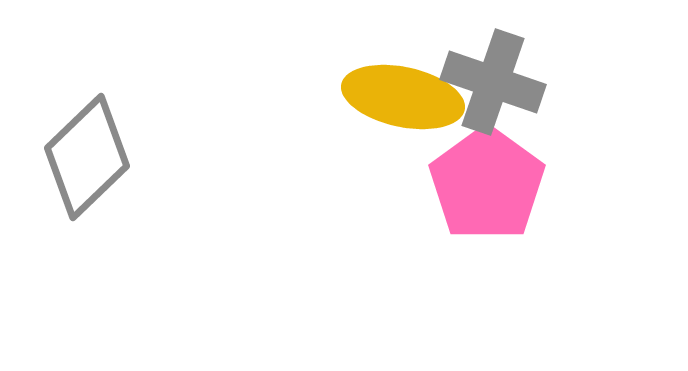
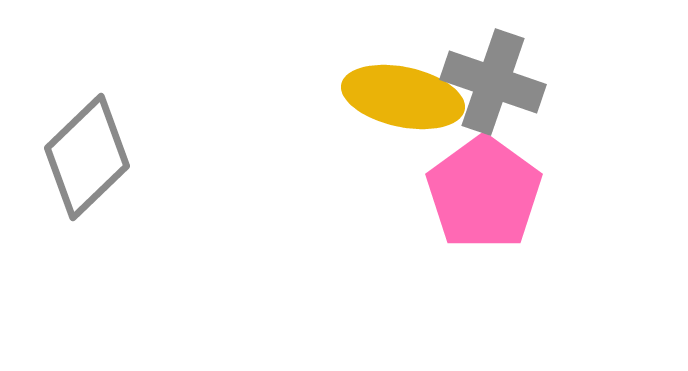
pink pentagon: moved 3 px left, 9 px down
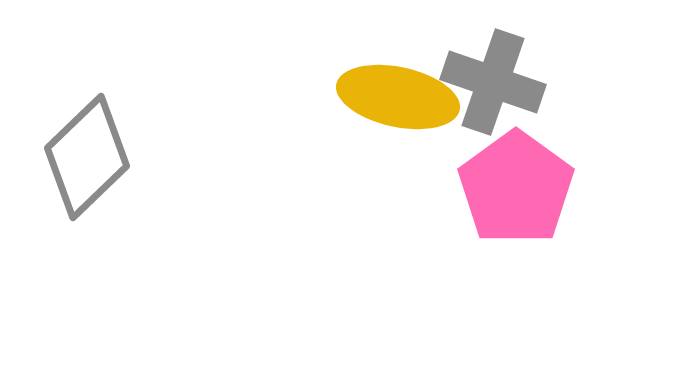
yellow ellipse: moved 5 px left
pink pentagon: moved 32 px right, 5 px up
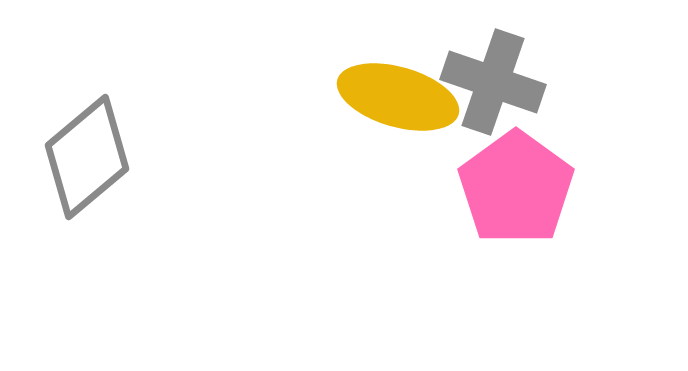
yellow ellipse: rotated 4 degrees clockwise
gray diamond: rotated 4 degrees clockwise
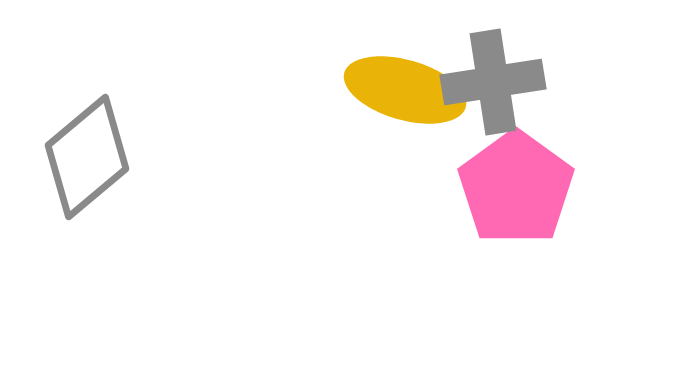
gray cross: rotated 28 degrees counterclockwise
yellow ellipse: moved 7 px right, 7 px up
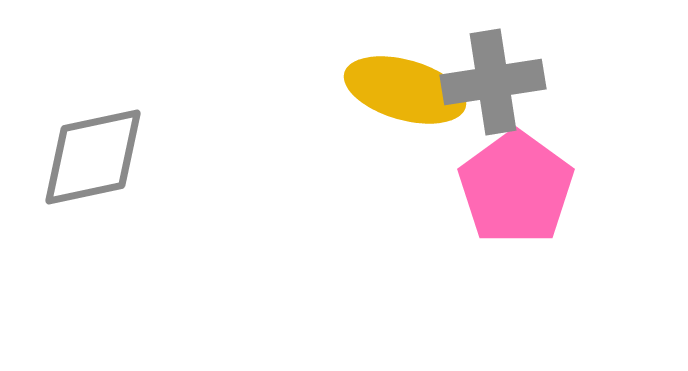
gray diamond: moved 6 px right; rotated 28 degrees clockwise
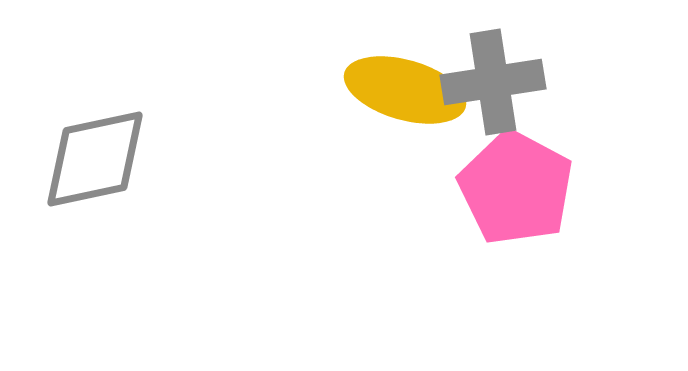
gray diamond: moved 2 px right, 2 px down
pink pentagon: rotated 8 degrees counterclockwise
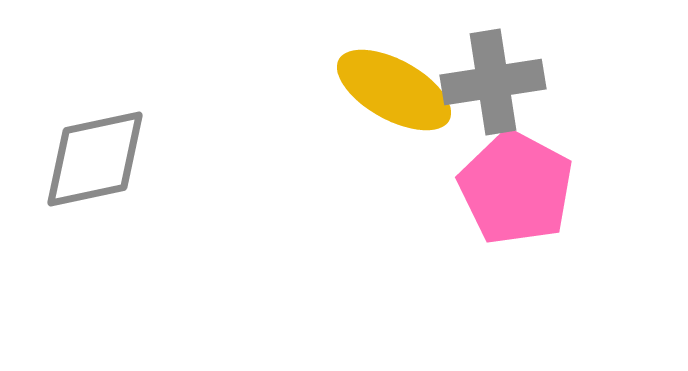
yellow ellipse: moved 11 px left; rotated 13 degrees clockwise
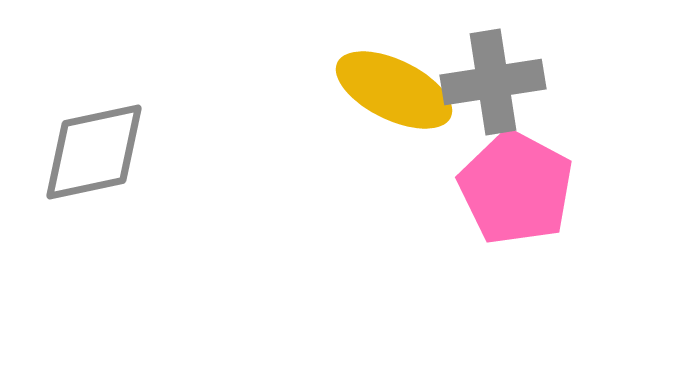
yellow ellipse: rotated 3 degrees counterclockwise
gray diamond: moved 1 px left, 7 px up
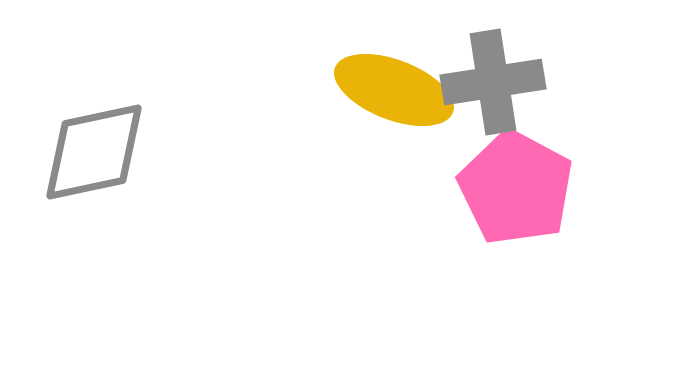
yellow ellipse: rotated 5 degrees counterclockwise
